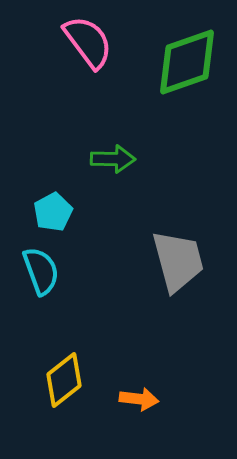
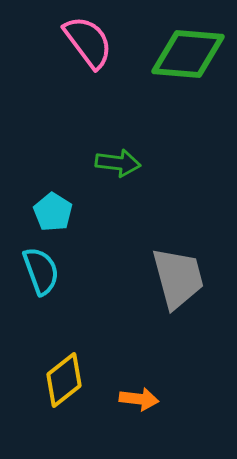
green diamond: moved 1 px right, 8 px up; rotated 24 degrees clockwise
green arrow: moved 5 px right, 4 px down; rotated 6 degrees clockwise
cyan pentagon: rotated 12 degrees counterclockwise
gray trapezoid: moved 17 px down
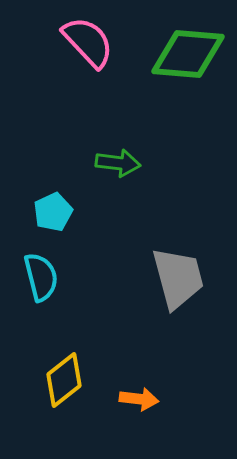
pink semicircle: rotated 6 degrees counterclockwise
cyan pentagon: rotated 15 degrees clockwise
cyan semicircle: moved 6 px down; rotated 6 degrees clockwise
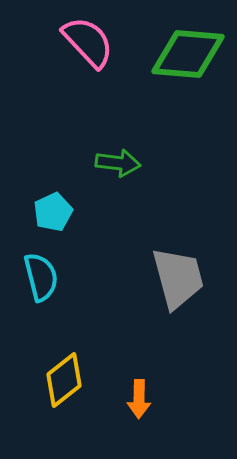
orange arrow: rotated 84 degrees clockwise
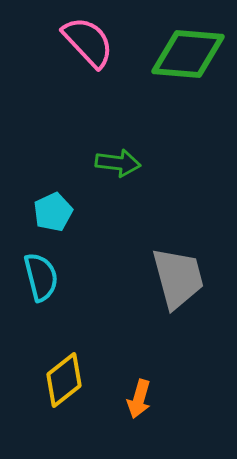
orange arrow: rotated 15 degrees clockwise
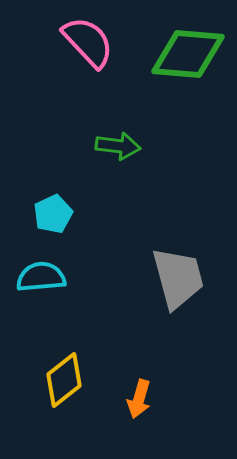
green arrow: moved 17 px up
cyan pentagon: moved 2 px down
cyan semicircle: rotated 81 degrees counterclockwise
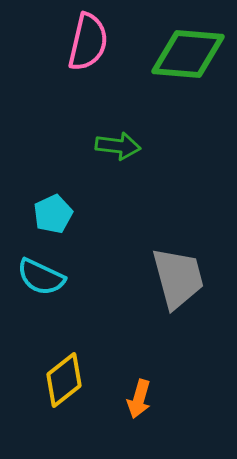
pink semicircle: rotated 56 degrees clockwise
cyan semicircle: rotated 150 degrees counterclockwise
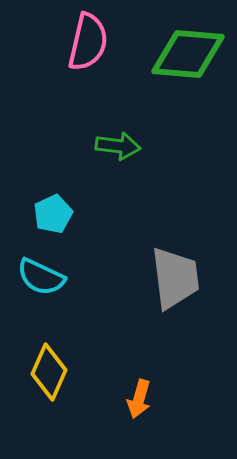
gray trapezoid: moved 3 px left; rotated 8 degrees clockwise
yellow diamond: moved 15 px left, 8 px up; rotated 28 degrees counterclockwise
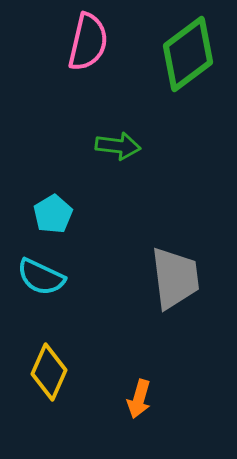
green diamond: rotated 42 degrees counterclockwise
cyan pentagon: rotated 6 degrees counterclockwise
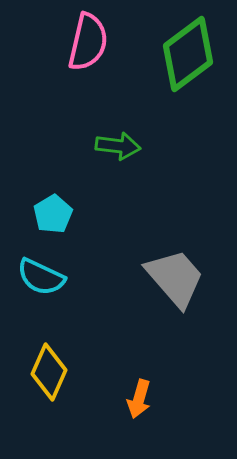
gray trapezoid: rotated 34 degrees counterclockwise
